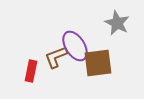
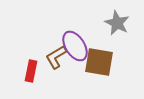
brown L-shape: rotated 10 degrees counterclockwise
brown square: moved 1 px right, 1 px up; rotated 16 degrees clockwise
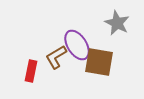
purple ellipse: moved 2 px right, 1 px up
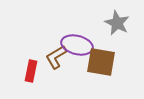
purple ellipse: rotated 44 degrees counterclockwise
brown square: moved 2 px right
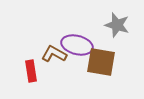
gray star: moved 2 px down; rotated 10 degrees counterclockwise
brown L-shape: moved 2 px left, 3 px up; rotated 60 degrees clockwise
red rectangle: rotated 20 degrees counterclockwise
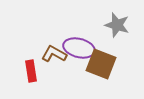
purple ellipse: moved 2 px right, 3 px down
brown square: moved 2 px down; rotated 12 degrees clockwise
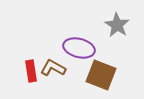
gray star: rotated 15 degrees clockwise
brown L-shape: moved 1 px left, 14 px down
brown square: moved 11 px down
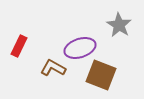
gray star: moved 2 px right
purple ellipse: moved 1 px right; rotated 32 degrees counterclockwise
red rectangle: moved 12 px left, 25 px up; rotated 35 degrees clockwise
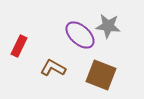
gray star: moved 11 px left, 1 px down; rotated 25 degrees counterclockwise
purple ellipse: moved 13 px up; rotated 60 degrees clockwise
